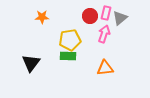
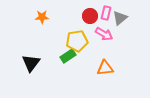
pink arrow: rotated 102 degrees clockwise
yellow pentagon: moved 7 px right, 1 px down
green rectangle: rotated 35 degrees counterclockwise
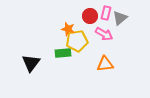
orange star: moved 26 px right, 12 px down; rotated 16 degrees clockwise
green rectangle: moved 5 px left, 3 px up; rotated 28 degrees clockwise
orange triangle: moved 4 px up
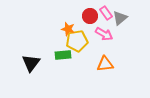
pink rectangle: rotated 48 degrees counterclockwise
green rectangle: moved 2 px down
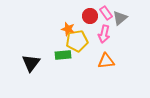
pink arrow: rotated 72 degrees clockwise
orange triangle: moved 1 px right, 3 px up
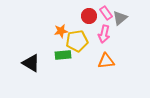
red circle: moved 1 px left
orange star: moved 7 px left, 2 px down; rotated 24 degrees counterclockwise
black triangle: rotated 36 degrees counterclockwise
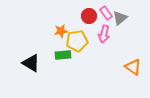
orange triangle: moved 27 px right, 6 px down; rotated 42 degrees clockwise
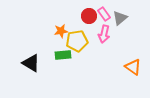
pink rectangle: moved 2 px left, 1 px down
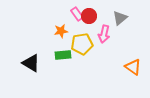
pink rectangle: moved 27 px left
yellow pentagon: moved 5 px right, 3 px down
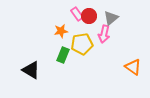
gray triangle: moved 9 px left
green rectangle: rotated 63 degrees counterclockwise
black triangle: moved 7 px down
